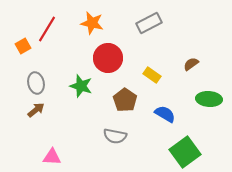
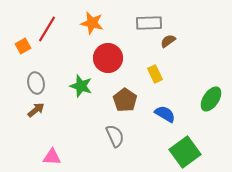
gray rectangle: rotated 25 degrees clockwise
brown semicircle: moved 23 px left, 23 px up
yellow rectangle: moved 3 px right, 1 px up; rotated 30 degrees clockwise
green ellipse: moved 2 px right; rotated 60 degrees counterclockwise
gray semicircle: rotated 125 degrees counterclockwise
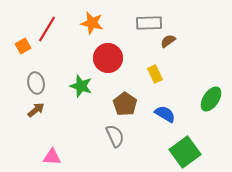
brown pentagon: moved 4 px down
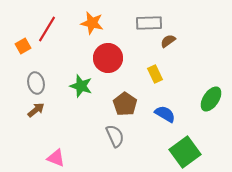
pink triangle: moved 4 px right, 1 px down; rotated 18 degrees clockwise
